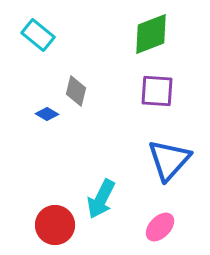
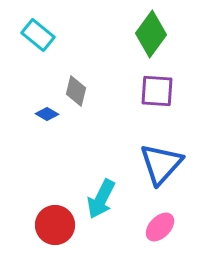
green diamond: rotated 33 degrees counterclockwise
blue triangle: moved 8 px left, 4 px down
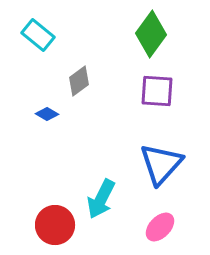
gray diamond: moved 3 px right, 10 px up; rotated 40 degrees clockwise
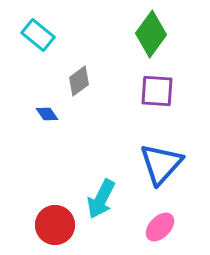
blue diamond: rotated 25 degrees clockwise
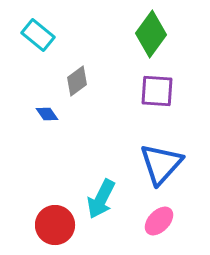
gray diamond: moved 2 px left
pink ellipse: moved 1 px left, 6 px up
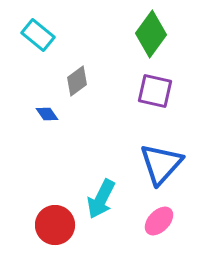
purple square: moved 2 px left; rotated 9 degrees clockwise
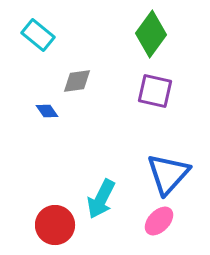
gray diamond: rotated 28 degrees clockwise
blue diamond: moved 3 px up
blue triangle: moved 7 px right, 10 px down
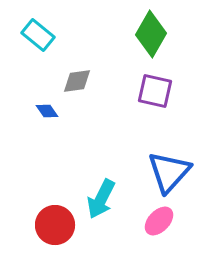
green diamond: rotated 6 degrees counterclockwise
blue triangle: moved 1 px right, 2 px up
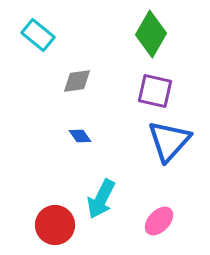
blue diamond: moved 33 px right, 25 px down
blue triangle: moved 31 px up
